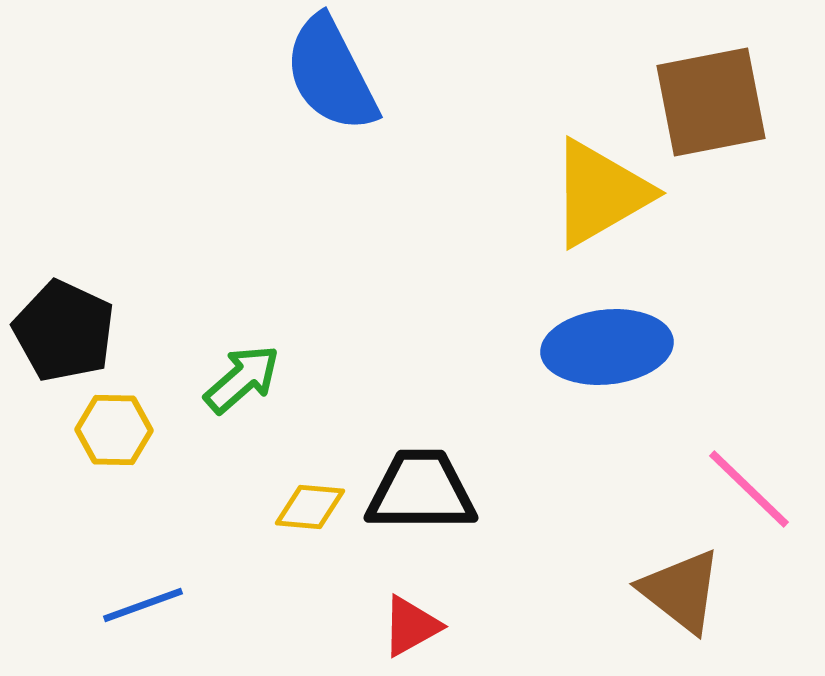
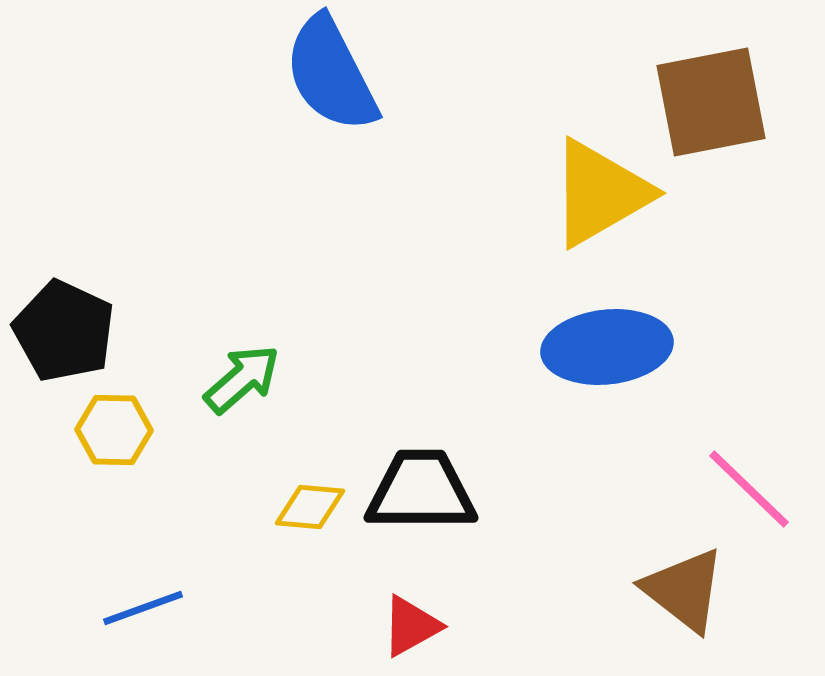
brown triangle: moved 3 px right, 1 px up
blue line: moved 3 px down
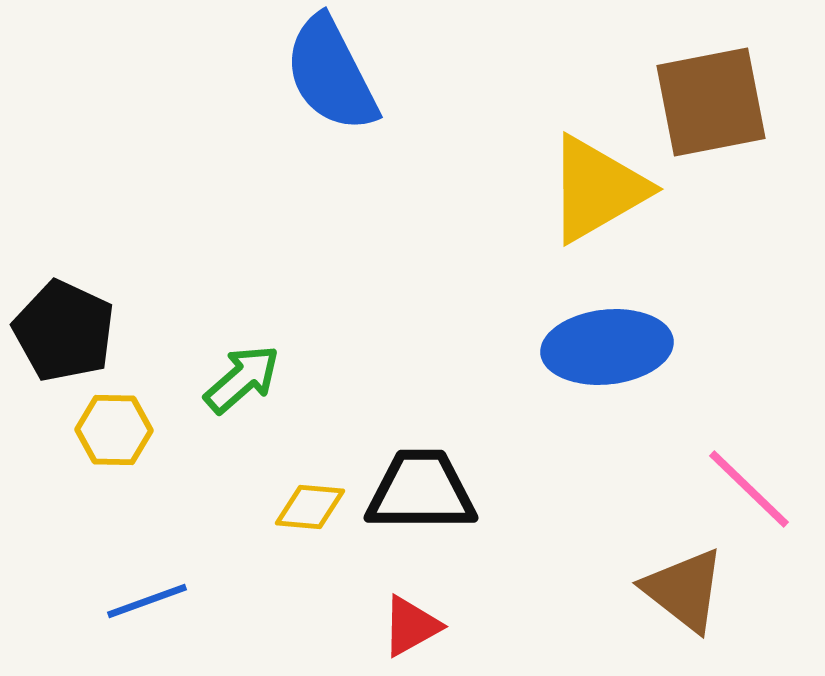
yellow triangle: moved 3 px left, 4 px up
blue line: moved 4 px right, 7 px up
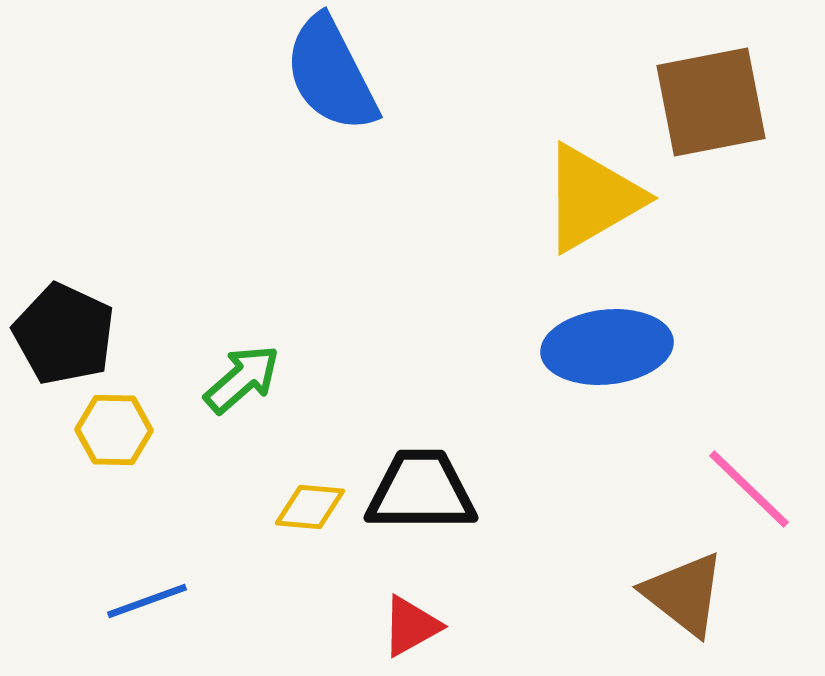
yellow triangle: moved 5 px left, 9 px down
black pentagon: moved 3 px down
brown triangle: moved 4 px down
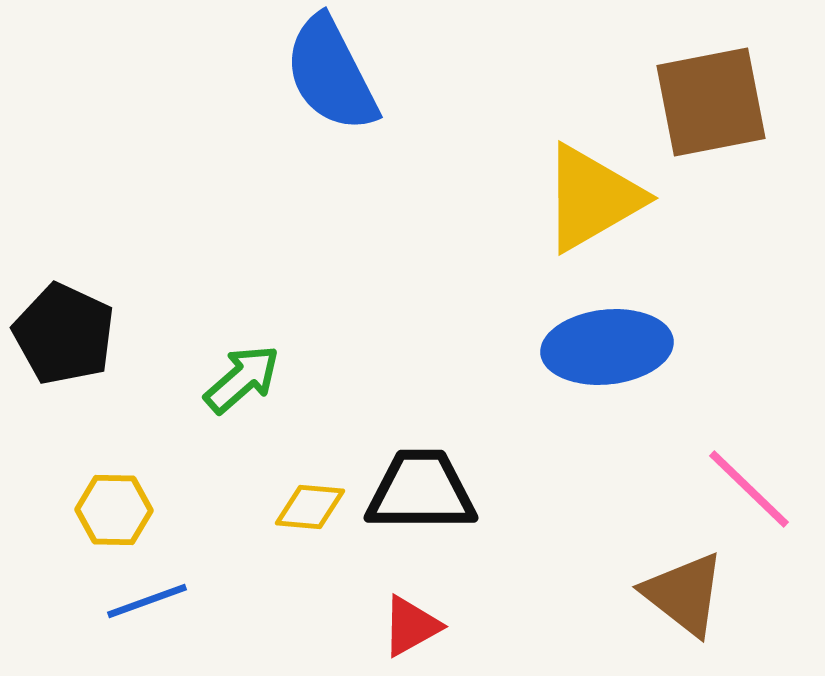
yellow hexagon: moved 80 px down
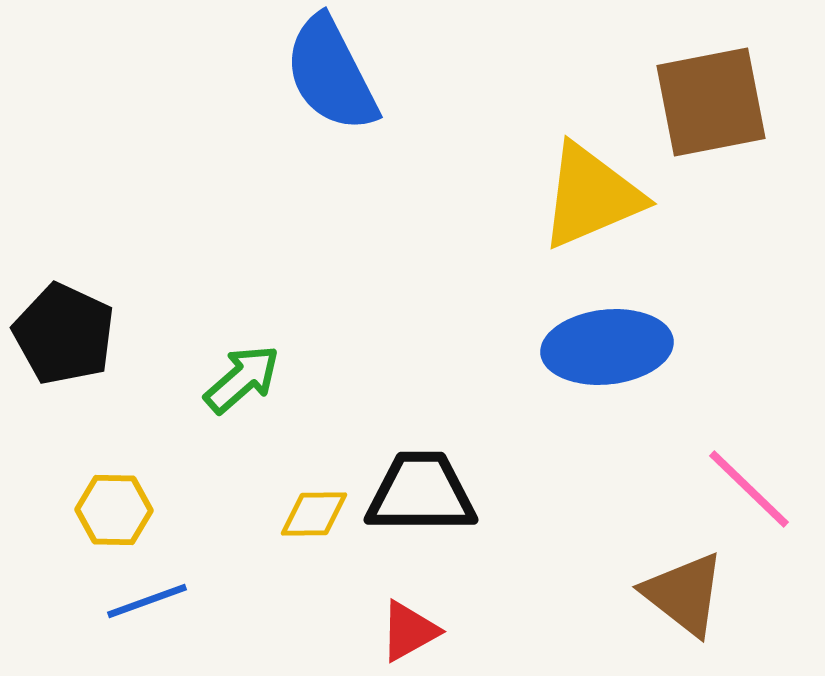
yellow triangle: moved 1 px left, 2 px up; rotated 7 degrees clockwise
black trapezoid: moved 2 px down
yellow diamond: moved 4 px right, 7 px down; rotated 6 degrees counterclockwise
red triangle: moved 2 px left, 5 px down
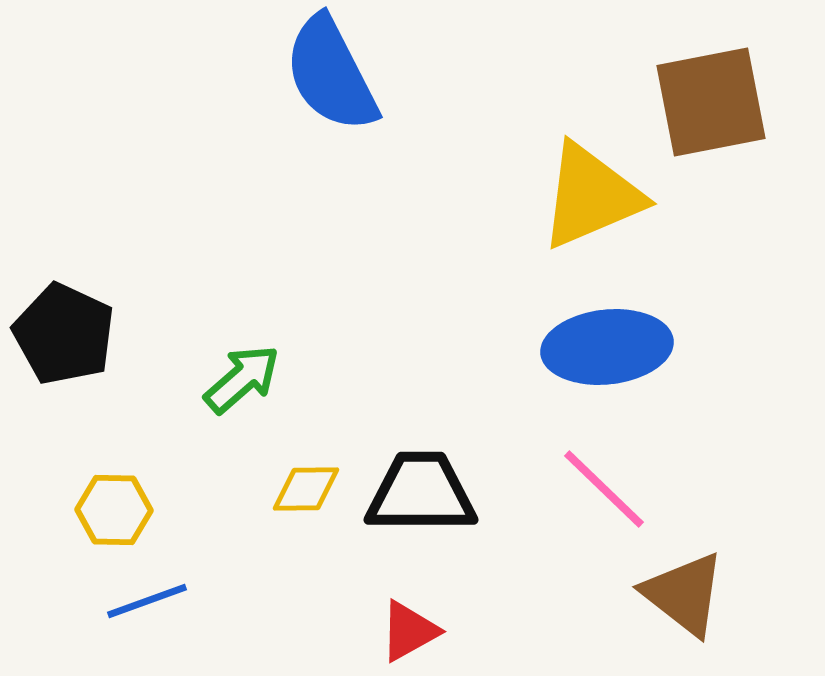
pink line: moved 145 px left
yellow diamond: moved 8 px left, 25 px up
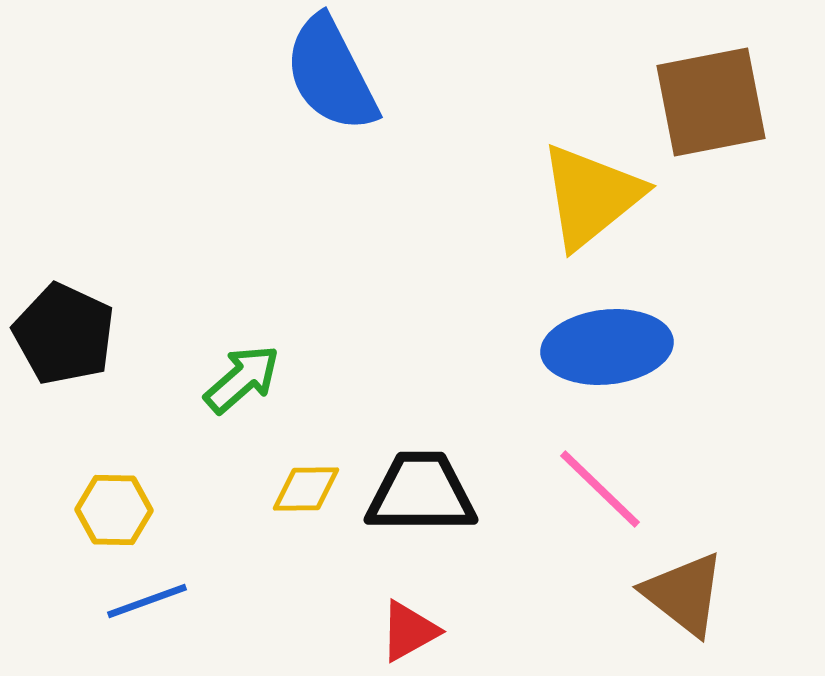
yellow triangle: rotated 16 degrees counterclockwise
pink line: moved 4 px left
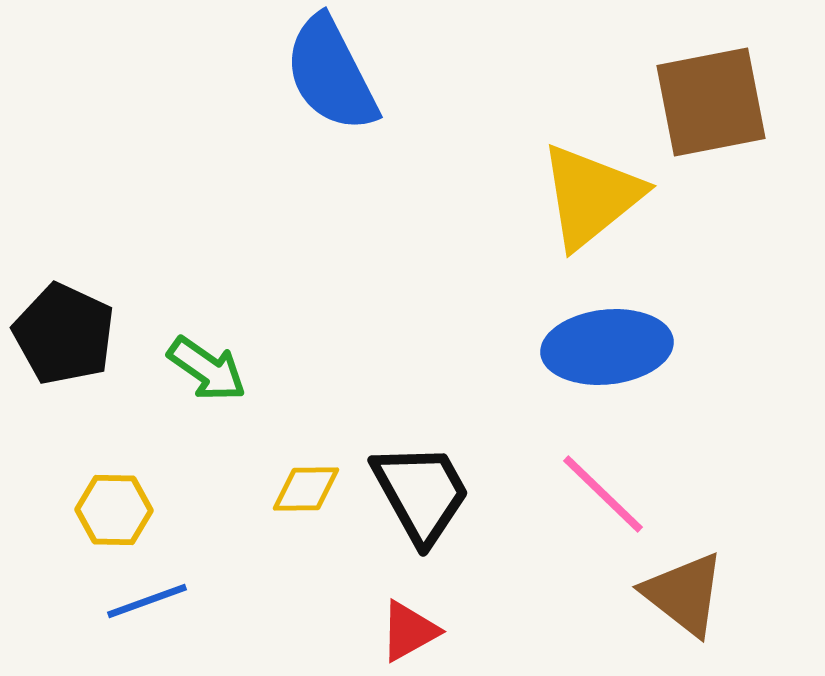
green arrow: moved 35 px left, 10 px up; rotated 76 degrees clockwise
pink line: moved 3 px right, 5 px down
black trapezoid: rotated 61 degrees clockwise
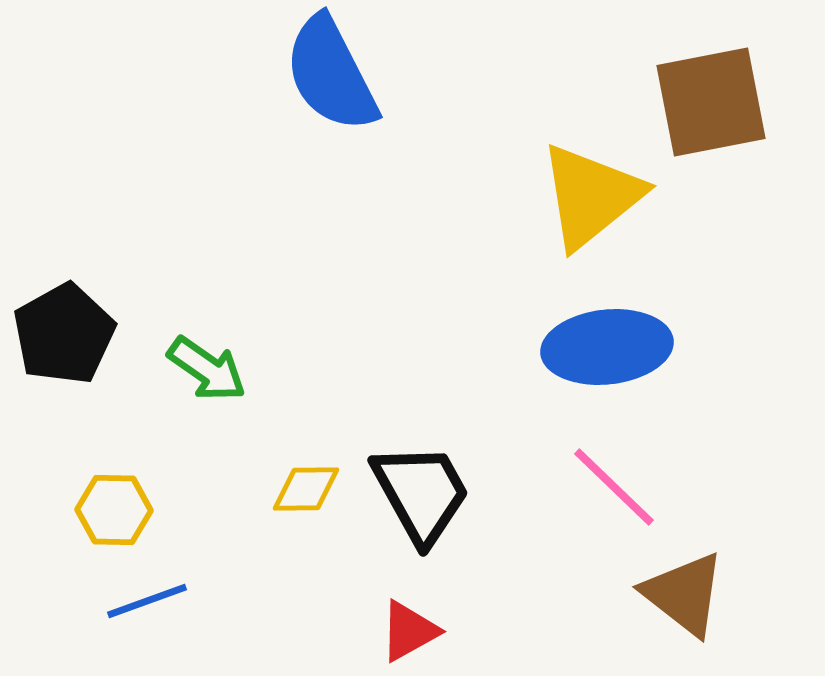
black pentagon: rotated 18 degrees clockwise
pink line: moved 11 px right, 7 px up
